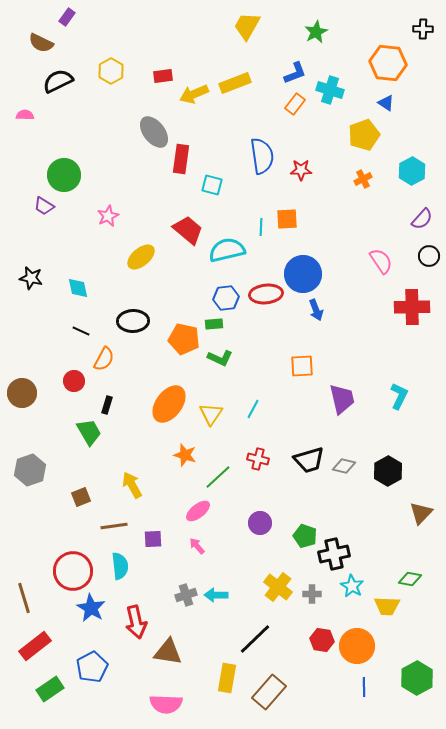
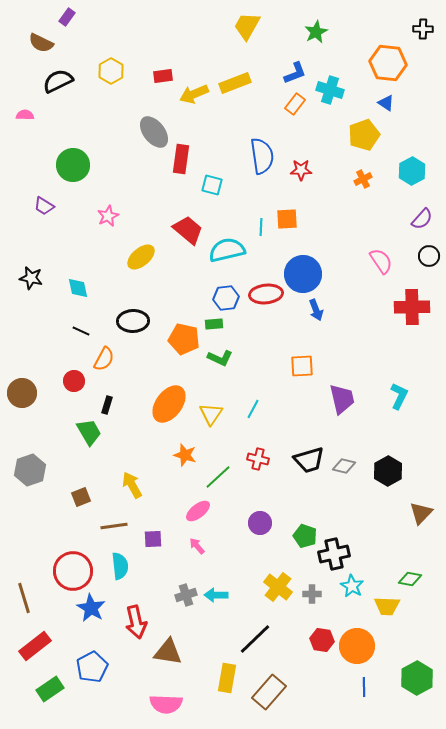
green circle at (64, 175): moved 9 px right, 10 px up
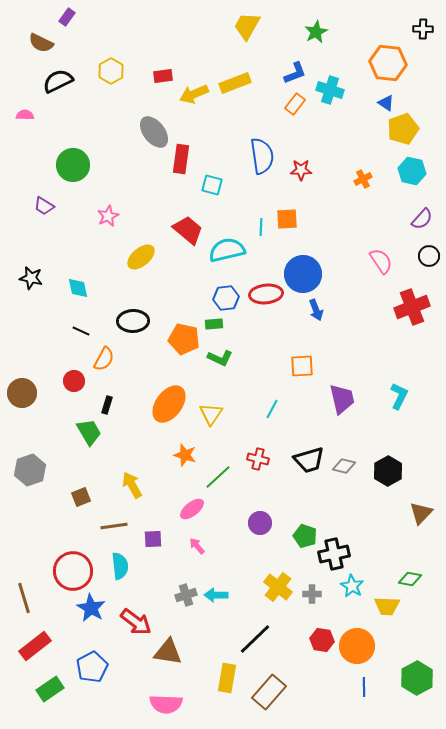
yellow pentagon at (364, 135): moved 39 px right, 6 px up
cyan hexagon at (412, 171): rotated 20 degrees counterclockwise
red cross at (412, 307): rotated 20 degrees counterclockwise
cyan line at (253, 409): moved 19 px right
pink ellipse at (198, 511): moved 6 px left, 2 px up
red arrow at (136, 622): rotated 40 degrees counterclockwise
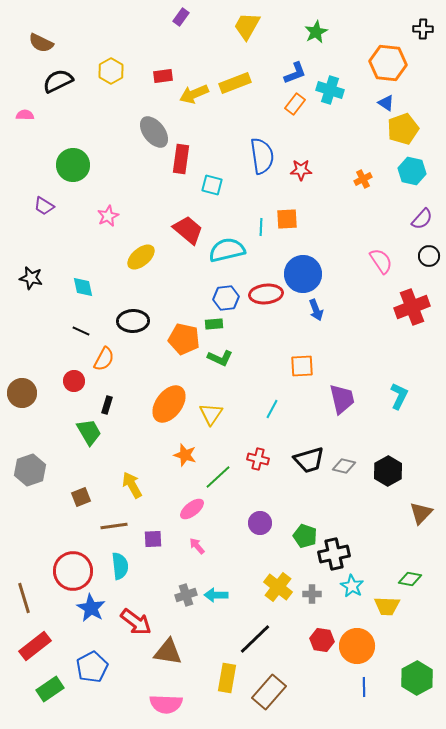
purple rectangle at (67, 17): moved 114 px right
cyan diamond at (78, 288): moved 5 px right, 1 px up
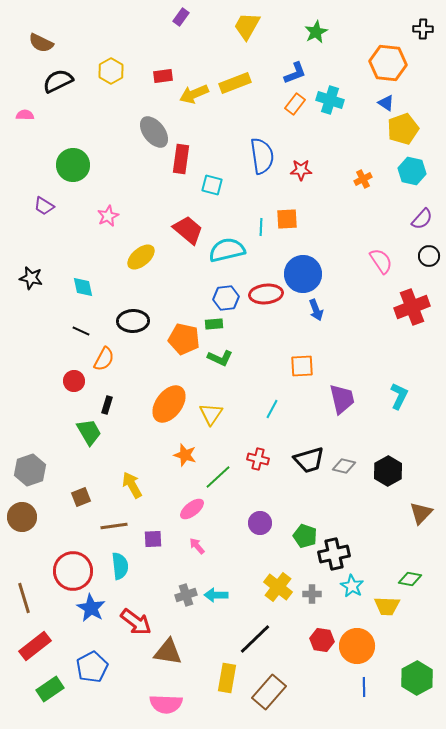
cyan cross at (330, 90): moved 10 px down
brown circle at (22, 393): moved 124 px down
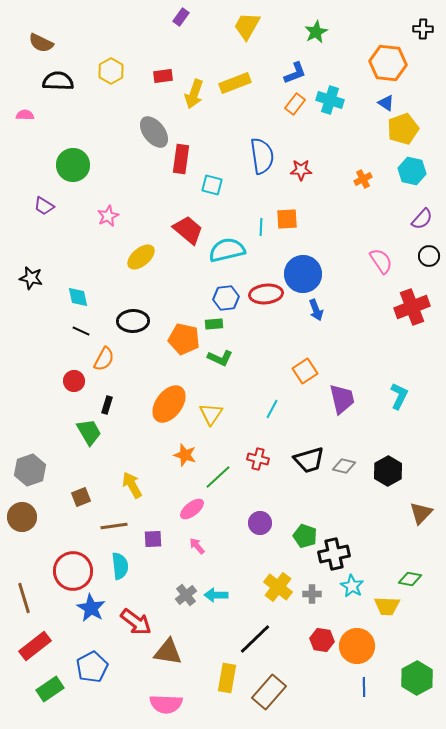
black semicircle at (58, 81): rotated 28 degrees clockwise
yellow arrow at (194, 94): rotated 48 degrees counterclockwise
cyan diamond at (83, 287): moved 5 px left, 10 px down
orange square at (302, 366): moved 3 px right, 5 px down; rotated 30 degrees counterclockwise
gray cross at (186, 595): rotated 20 degrees counterclockwise
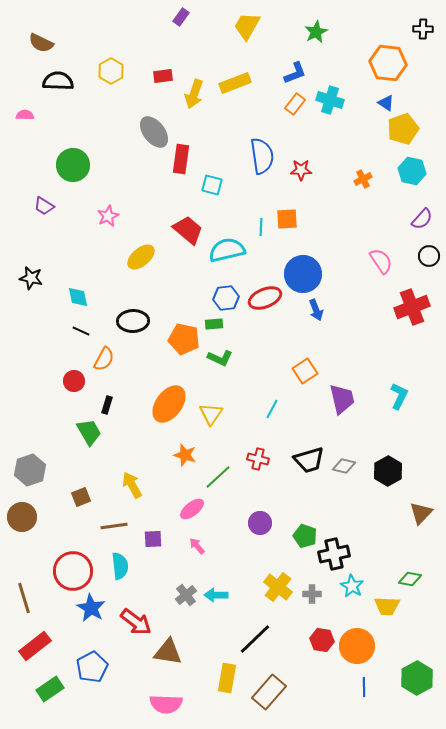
red ellipse at (266, 294): moved 1 px left, 4 px down; rotated 16 degrees counterclockwise
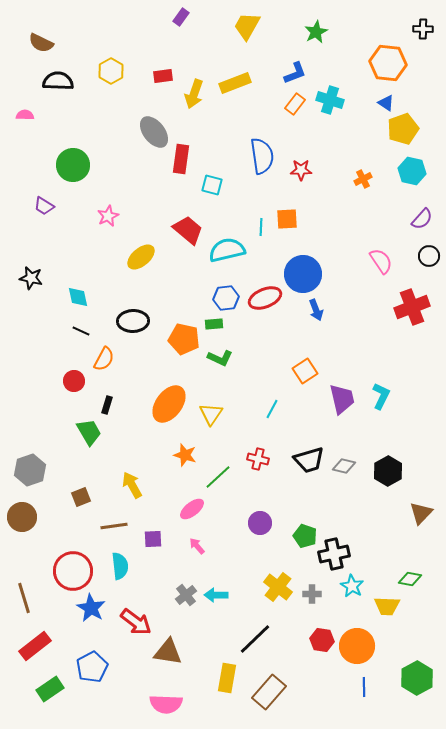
cyan L-shape at (399, 396): moved 18 px left
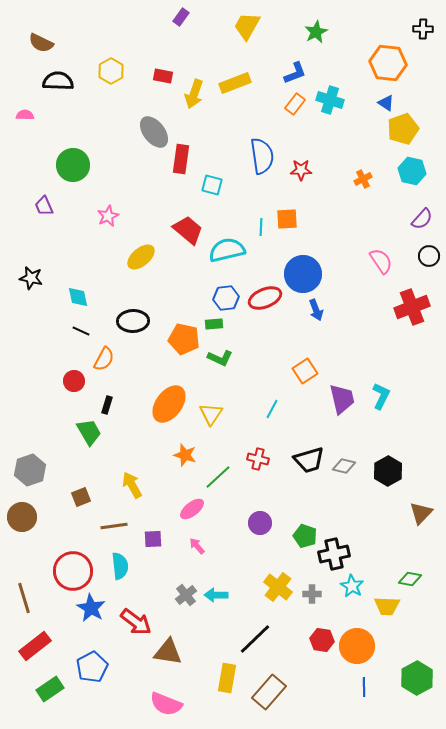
red rectangle at (163, 76): rotated 18 degrees clockwise
purple trapezoid at (44, 206): rotated 35 degrees clockwise
pink semicircle at (166, 704): rotated 20 degrees clockwise
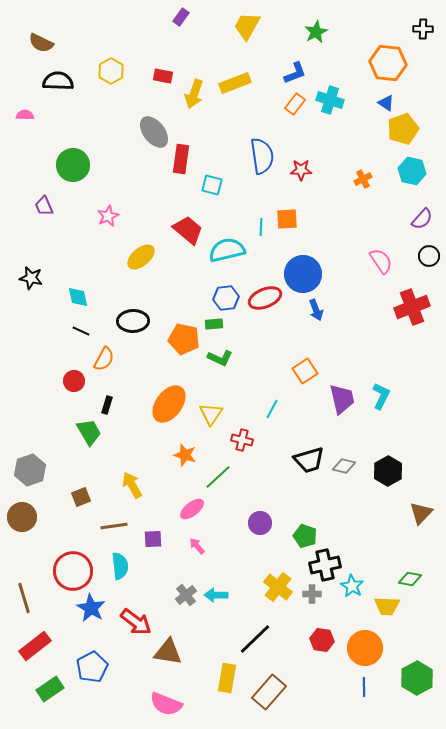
red cross at (258, 459): moved 16 px left, 19 px up
black cross at (334, 554): moved 9 px left, 11 px down
orange circle at (357, 646): moved 8 px right, 2 px down
